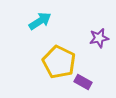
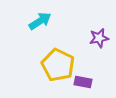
yellow pentagon: moved 1 px left, 3 px down
purple rectangle: rotated 18 degrees counterclockwise
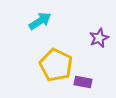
purple star: rotated 12 degrees counterclockwise
yellow pentagon: moved 2 px left
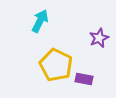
cyan arrow: rotated 30 degrees counterclockwise
purple rectangle: moved 1 px right, 3 px up
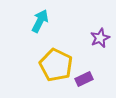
purple star: moved 1 px right
purple rectangle: rotated 36 degrees counterclockwise
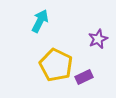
purple star: moved 2 px left, 1 px down
purple rectangle: moved 2 px up
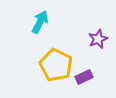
cyan arrow: moved 1 px down
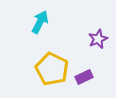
yellow pentagon: moved 4 px left, 4 px down
